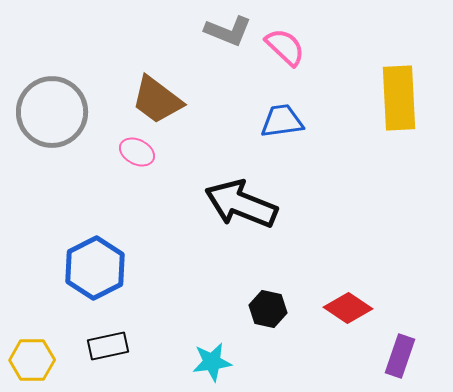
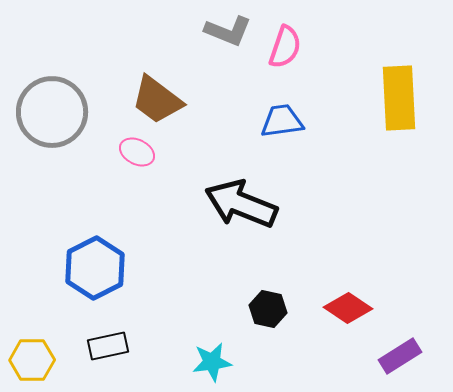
pink semicircle: rotated 66 degrees clockwise
purple rectangle: rotated 39 degrees clockwise
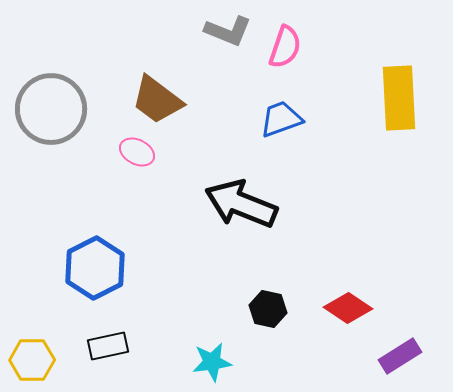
gray circle: moved 1 px left, 3 px up
blue trapezoid: moved 1 px left, 2 px up; rotated 12 degrees counterclockwise
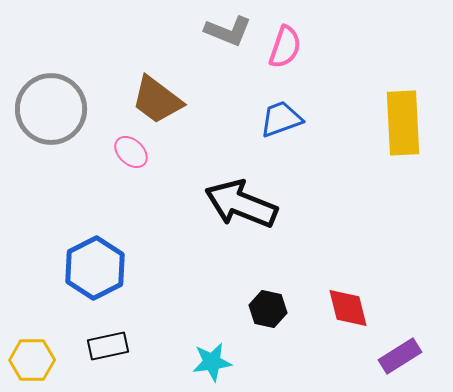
yellow rectangle: moved 4 px right, 25 px down
pink ellipse: moved 6 px left; rotated 16 degrees clockwise
red diamond: rotated 42 degrees clockwise
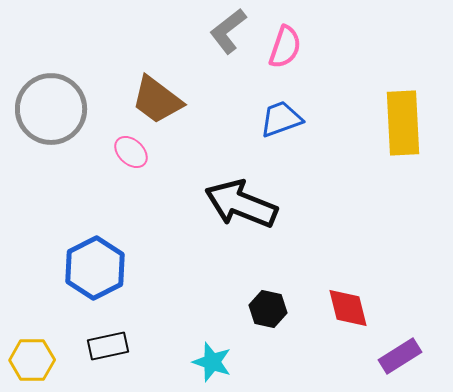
gray L-shape: rotated 120 degrees clockwise
cyan star: rotated 27 degrees clockwise
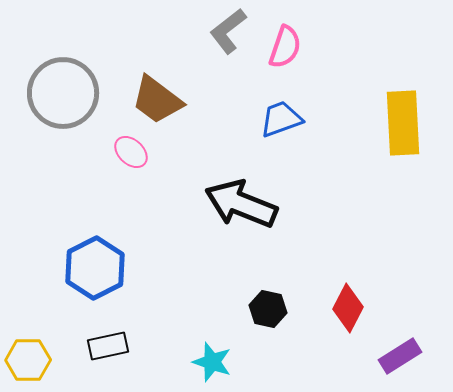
gray circle: moved 12 px right, 16 px up
red diamond: rotated 42 degrees clockwise
yellow hexagon: moved 4 px left
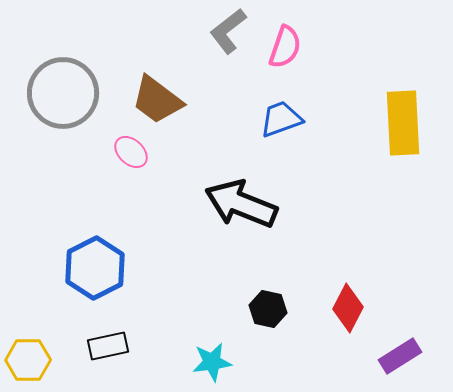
cyan star: rotated 27 degrees counterclockwise
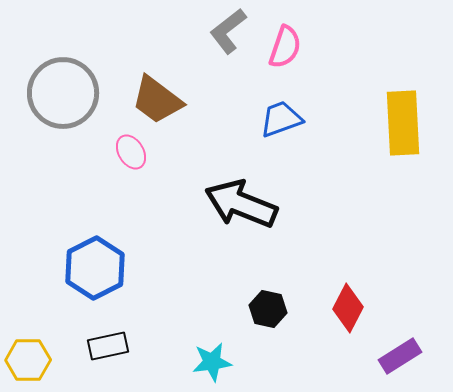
pink ellipse: rotated 16 degrees clockwise
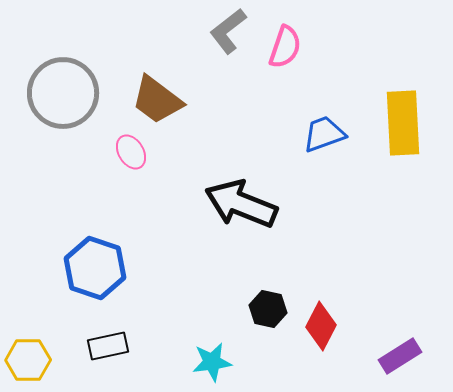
blue trapezoid: moved 43 px right, 15 px down
blue hexagon: rotated 14 degrees counterclockwise
red diamond: moved 27 px left, 18 px down
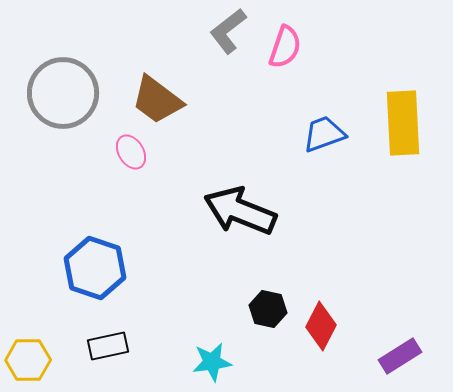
black arrow: moved 1 px left, 7 px down
